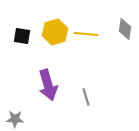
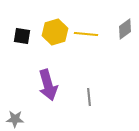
gray diamond: rotated 45 degrees clockwise
gray line: moved 3 px right; rotated 12 degrees clockwise
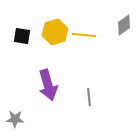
gray diamond: moved 1 px left, 4 px up
yellow line: moved 2 px left, 1 px down
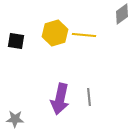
gray diamond: moved 2 px left, 11 px up
yellow hexagon: moved 1 px down
black square: moved 6 px left, 5 px down
purple arrow: moved 12 px right, 14 px down; rotated 28 degrees clockwise
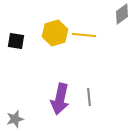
gray star: rotated 18 degrees counterclockwise
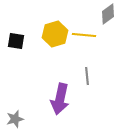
gray diamond: moved 14 px left
yellow hexagon: moved 1 px down
gray line: moved 2 px left, 21 px up
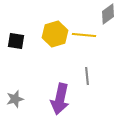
gray star: moved 20 px up
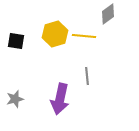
yellow line: moved 1 px down
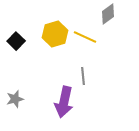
yellow line: moved 1 px right, 1 px down; rotated 20 degrees clockwise
black square: rotated 36 degrees clockwise
gray line: moved 4 px left
purple arrow: moved 4 px right, 3 px down
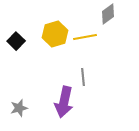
yellow line: rotated 35 degrees counterclockwise
gray line: moved 1 px down
gray star: moved 4 px right, 9 px down
